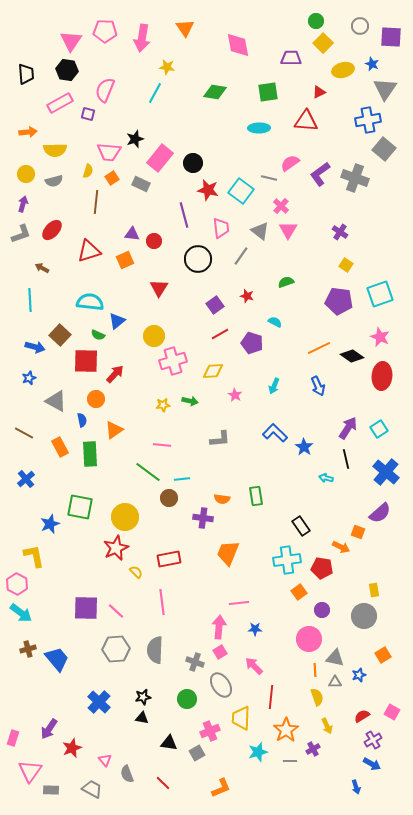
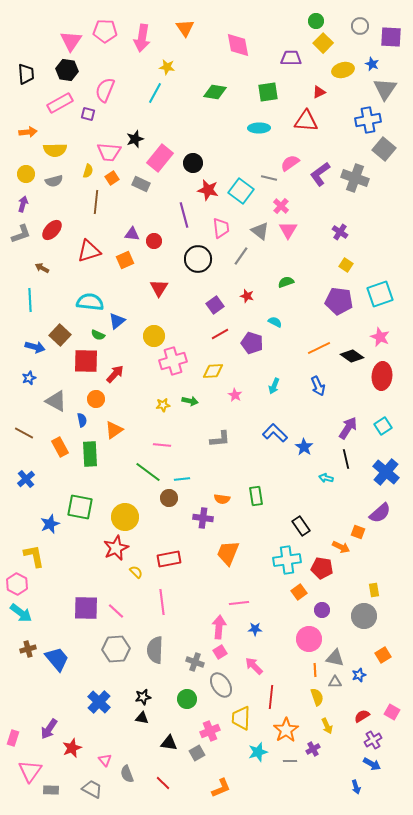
cyan square at (379, 429): moved 4 px right, 3 px up
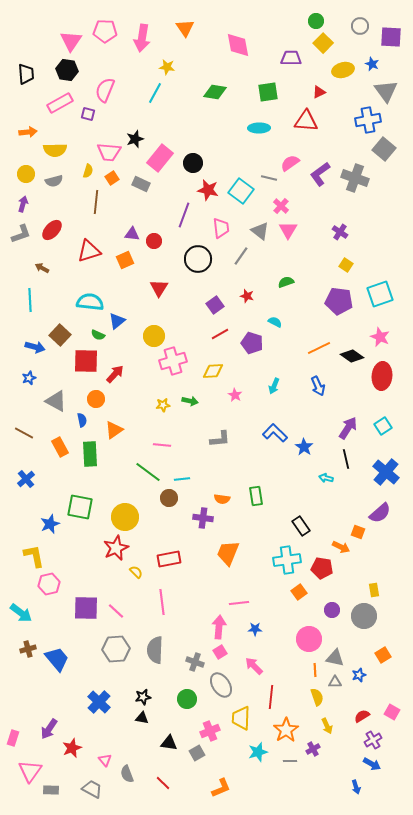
gray triangle at (385, 89): moved 1 px right, 2 px down; rotated 10 degrees counterclockwise
purple line at (184, 215): rotated 35 degrees clockwise
pink hexagon at (17, 584): moved 32 px right; rotated 20 degrees clockwise
purple circle at (322, 610): moved 10 px right
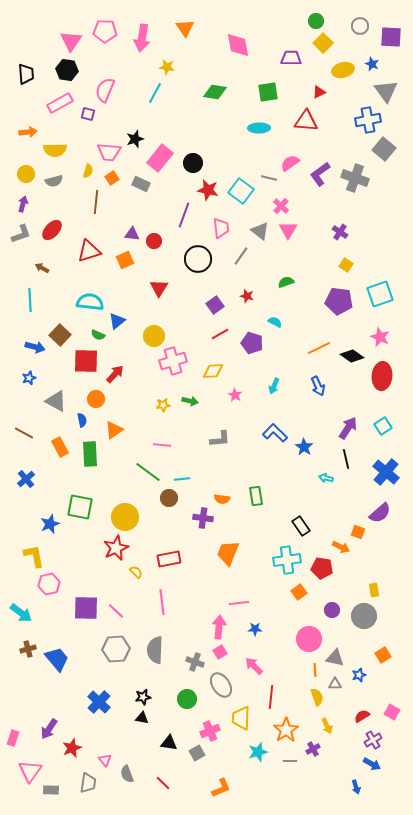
gray triangle at (335, 682): moved 2 px down
gray trapezoid at (92, 789): moved 4 px left, 6 px up; rotated 70 degrees clockwise
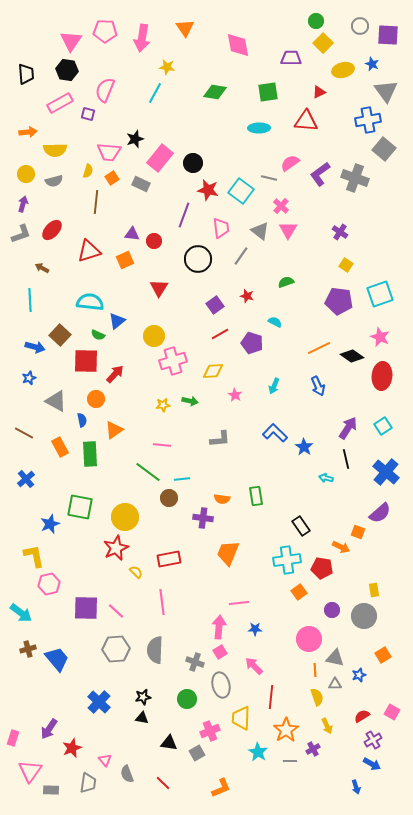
purple square at (391, 37): moved 3 px left, 2 px up
gray ellipse at (221, 685): rotated 20 degrees clockwise
cyan star at (258, 752): rotated 24 degrees counterclockwise
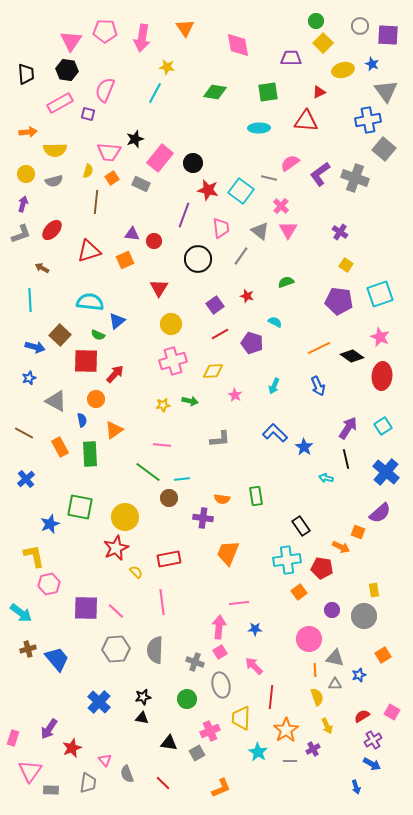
yellow circle at (154, 336): moved 17 px right, 12 px up
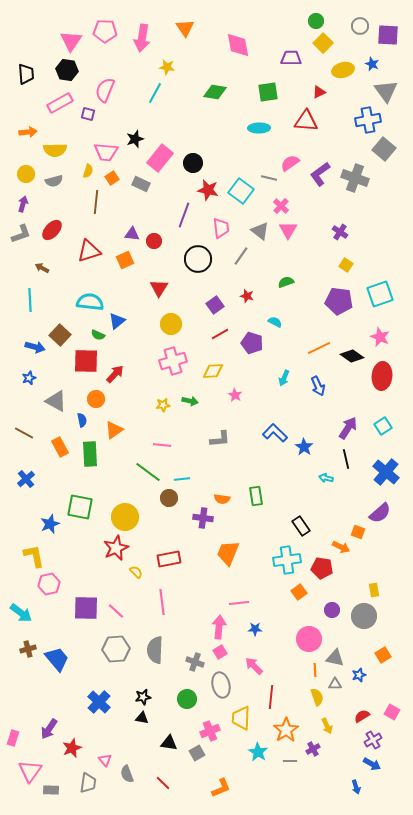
pink trapezoid at (109, 152): moved 3 px left
cyan arrow at (274, 386): moved 10 px right, 8 px up
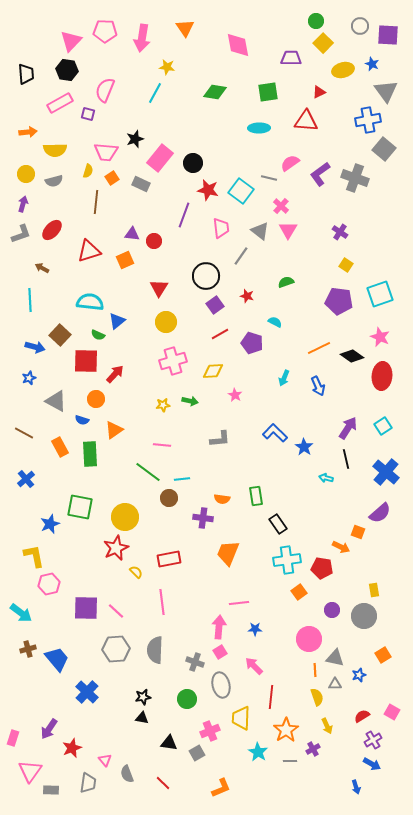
pink triangle at (71, 41): rotated 10 degrees clockwise
black circle at (198, 259): moved 8 px right, 17 px down
yellow circle at (171, 324): moved 5 px left, 2 px up
blue semicircle at (82, 420): rotated 120 degrees clockwise
black rectangle at (301, 526): moved 23 px left, 2 px up
blue cross at (99, 702): moved 12 px left, 10 px up
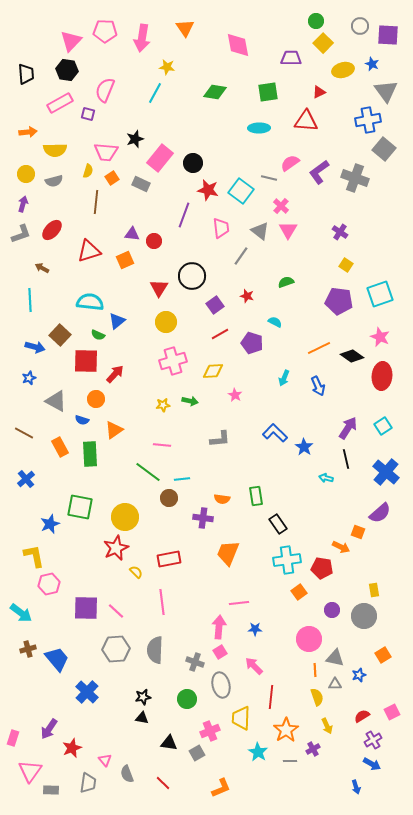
purple L-shape at (320, 174): moved 1 px left, 2 px up
black circle at (206, 276): moved 14 px left
pink square at (392, 712): rotated 35 degrees clockwise
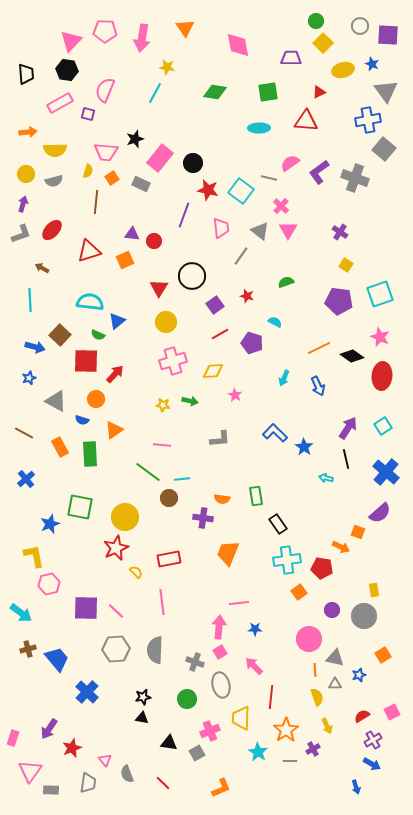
yellow star at (163, 405): rotated 16 degrees clockwise
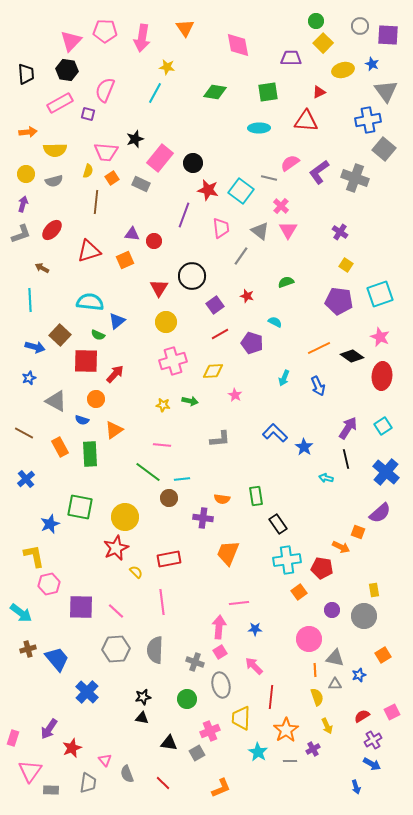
purple square at (86, 608): moved 5 px left, 1 px up
